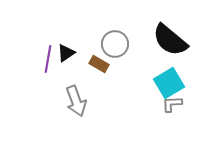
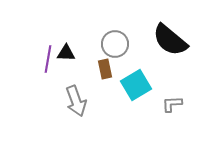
black triangle: rotated 36 degrees clockwise
brown rectangle: moved 6 px right, 5 px down; rotated 48 degrees clockwise
cyan square: moved 33 px left, 2 px down
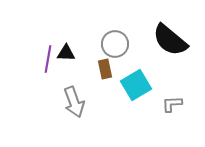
gray arrow: moved 2 px left, 1 px down
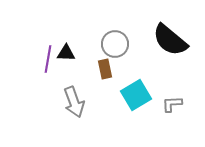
cyan square: moved 10 px down
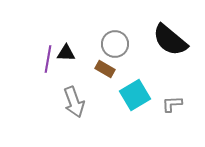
brown rectangle: rotated 48 degrees counterclockwise
cyan square: moved 1 px left
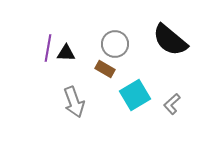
purple line: moved 11 px up
gray L-shape: rotated 40 degrees counterclockwise
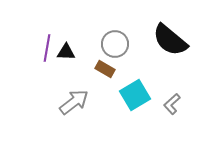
purple line: moved 1 px left
black triangle: moved 1 px up
gray arrow: rotated 108 degrees counterclockwise
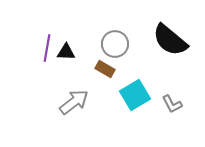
gray L-shape: rotated 75 degrees counterclockwise
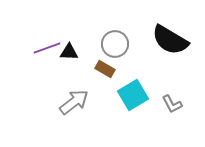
black semicircle: rotated 9 degrees counterclockwise
purple line: rotated 60 degrees clockwise
black triangle: moved 3 px right
cyan square: moved 2 px left
